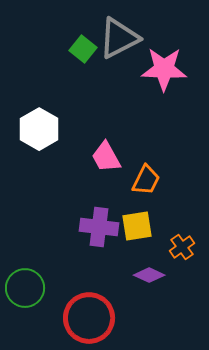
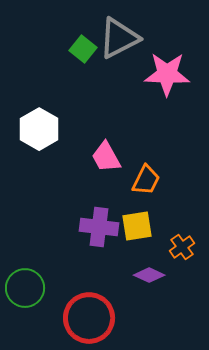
pink star: moved 3 px right, 5 px down
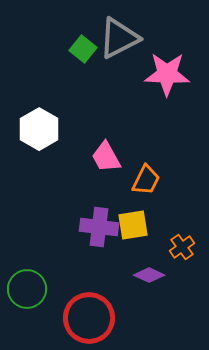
yellow square: moved 4 px left, 1 px up
green circle: moved 2 px right, 1 px down
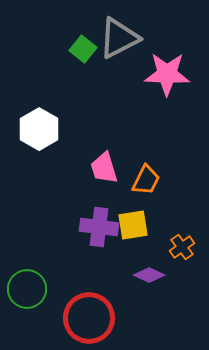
pink trapezoid: moved 2 px left, 11 px down; rotated 12 degrees clockwise
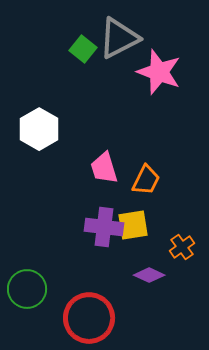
pink star: moved 8 px left, 2 px up; rotated 18 degrees clockwise
purple cross: moved 5 px right
